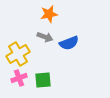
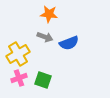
orange star: rotated 18 degrees clockwise
green square: rotated 24 degrees clockwise
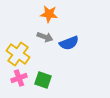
yellow cross: rotated 25 degrees counterclockwise
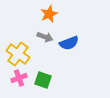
orange star: rotated 30 degrees counterclockwise
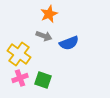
gray arrow: moved 1 px left, 1 px up
yellow cross: moved 1 px right
pink cross: moved 1 px right
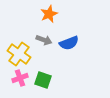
gray arrow: moved 4 px down
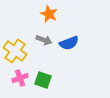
orange star: rotated 24 degrees counterclockwise
yellow cross: moved 4 px left, 3 px up
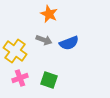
green square: moved 6 px right
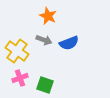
orange star: moved 1 px left, 2 px down
yellow cross: moved 2 px right
green square: moved 4 px left, 5 px down
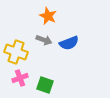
yellow cross: moved 1 px left, 1 px down; rotated 15 degrees counterclockwise
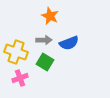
orange star: moved 2 px right
gray arrow: rotated 21 degrees counterclockwise
green square: moved 23 px up; rotated 12 degrees clockwise
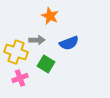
gray arrow: moved 7 px left
green square: moved 1 px right, 2 px down
